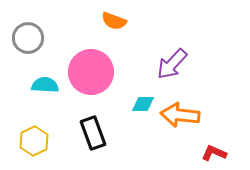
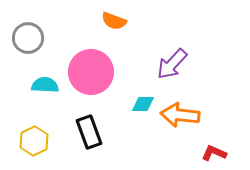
black rectangle: moved 4 px left, 1 px up
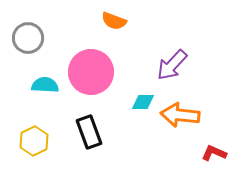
purple arrow: moved 1 px down
cyan diamond: moved 2 px up
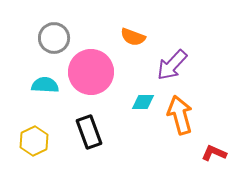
orange semicircle: moved 19 px right, 16 px down
gray circle: moved 26 px right
orange arrow: rotated 69 degrees clockwise
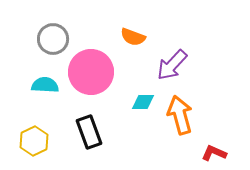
gray circle: moved 1 px left, 1 px down
